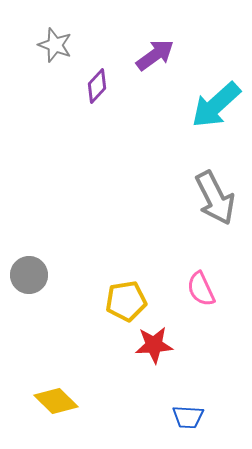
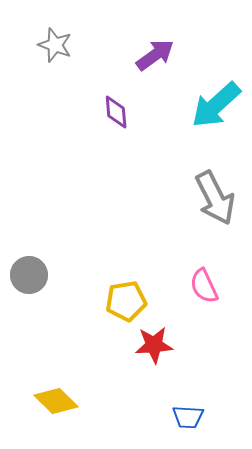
purple diamond: moved 19 px right, 26 px down; rotated 48 degrees counterclockwise
pink semicircle: moved 3 px right, 3 px up
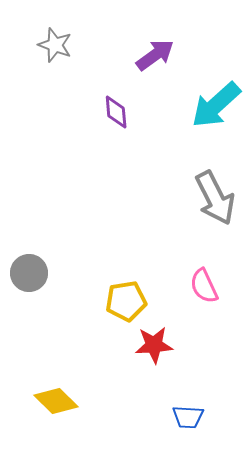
gray circle: moved 2 px up
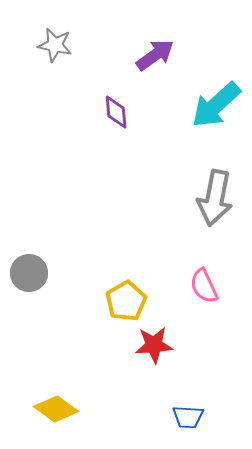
gray star: rotated 8 degrees counterclockwise
gray arrow: rotated 38 degrees clockwise
yellow pentagon: rotated 21 degrees counterclockwise
yellow diamond: moved 8 px down; rotated 9 degrees counterclockwise
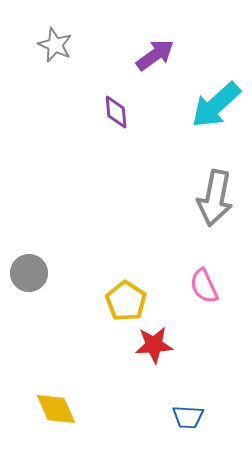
gray star: rotated 12 degrees clockwise
yellow pentagon: rotated 9 degrees counterclockwise
yellow diamond: rotated 30 degrees clockwise
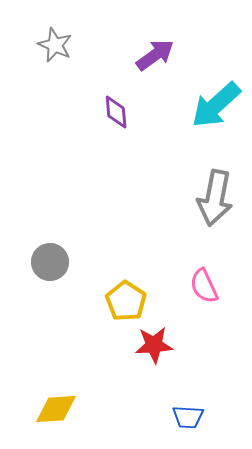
gray circle: moved 21 px right, 11 px up
yellow diamond: rotated 69 degrees counterclockwise
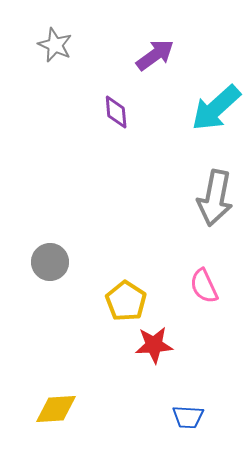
cyan arrow: moved 3 px down
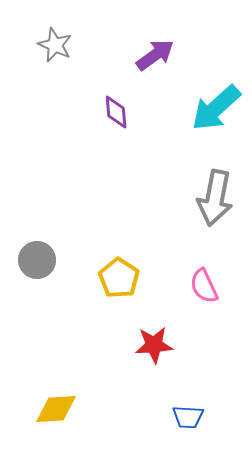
gray circle: moved 13 px left, 2 px up
yellow pentagon: moved 7 px left, 23 px up
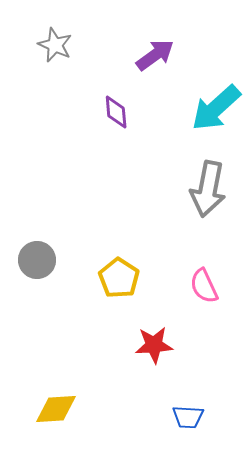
gray arrow: moved 7 px left, 9 px up
